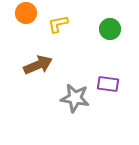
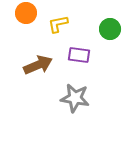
purple rectangle: moved 29 px left, 29 px up
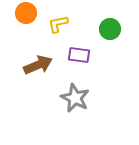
gray star: rotated 16 degrees clockwise
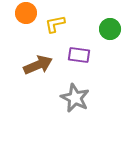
yellow L-shape: moved 3 px left
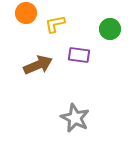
gray star: moved 20 px down
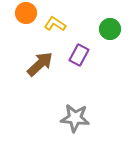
yellow L-shape: rotated 45 degrees clockwise
purple rectangle: rotated 70 degrees counterclockwise
brown arrow: moved 2 px right, 1 px up; rotated 20 degrees counterclockwise
gray star: rotated 20 degrees counterclockwise
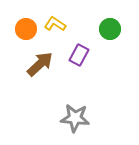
orange circle: moved 16 px down
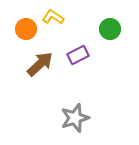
yellow L-shape: moved 2 px left, 7 px up
purple rectangle: moved 1 px left; rotated 35 degrees clockwise
gray star: rotated 24 degrees counterclockwise
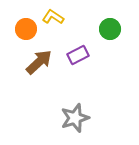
brown arrow: moved 1 px left, 2 px up
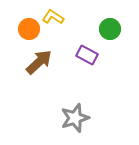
orange circle: moved 3 px right
purple rectangle: moved 9 px right; rotated 55 degrees clockwise
